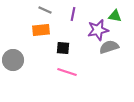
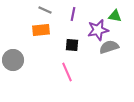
black square: moved 9 px right, 3 px up
pink line: rotated 48 degrees clockwise
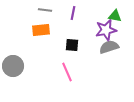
gray line: rotated 16 degrees counterclockwise
purple line: moved 1 px up
purple star: moved 8 px right
gray circle: moved 6 px down
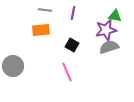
black square: rotated 24 degrees clockwise
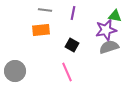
gray circle: moved 2 px right, 5 px down
